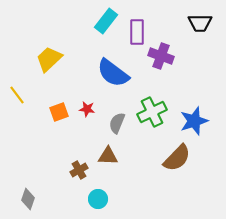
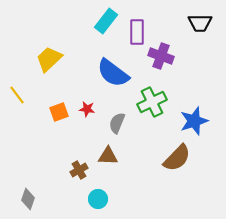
green cross: moved 10 px up
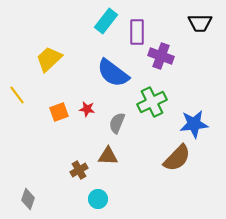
blue star: moved 3 px down; rotated 12 degrees clockwise
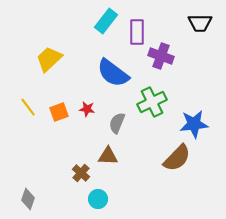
yellow line: moved 11 px right, 12 px down
brown cross: moved 2 px right, 3 px down; rotated 18 degrees counterclockwise
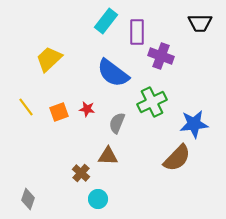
yellow line: moved 2 px left
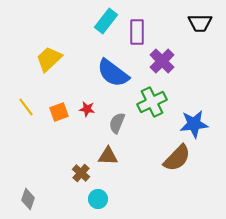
purple cross: moved 1 px right, 5 px down; rotated 25 degrees clockwise
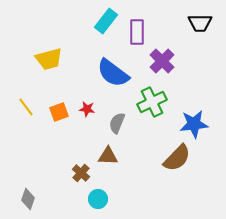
yellow trapezoid: rotated 152 degrees counterclockwise
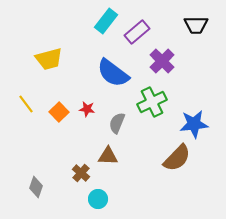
black trapezoid: moved 4 px left, 2 px down
purple rectangle: rotated 50 degrees clockwise
yellow line: moved 3 px up
orange square: rotated 24 degrees counterclockwise
gray diamond: moved 8 px right, 12 px up
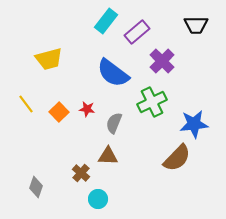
gray semicircle: moved 3 px left
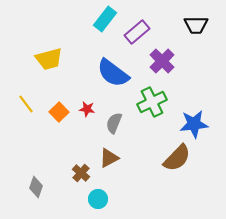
cyan rectangle: moved 1 px left, 2 px up
brown triangle: moved 1 px right, 2 px down; rotated 30 degrees counterclockwise
